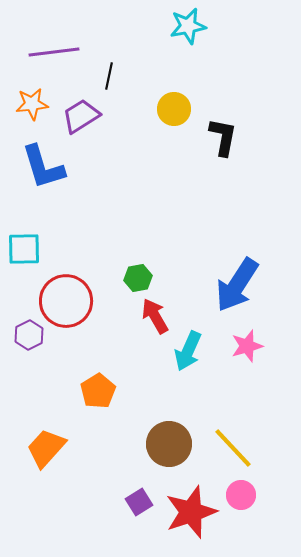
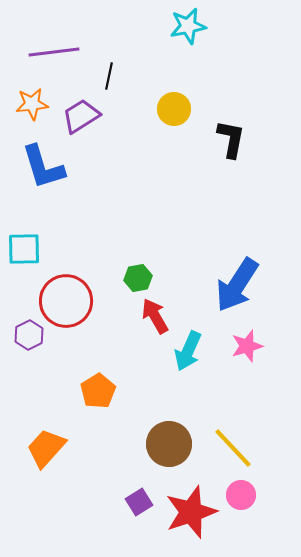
black L-shape: moved 8 px right, 2 px down
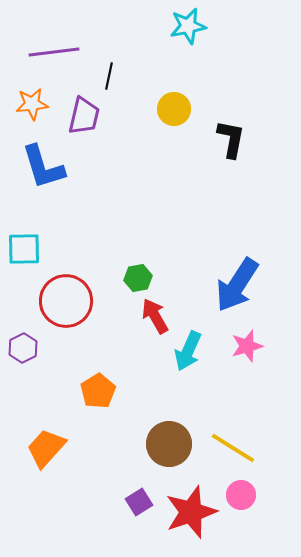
purple trapezoid: moved 3 px right; rotated 135 degrees clockwise
purple hexagon: moved 6 px left, 13 px down
yellow line: rotated 15 degrees counterclockwise
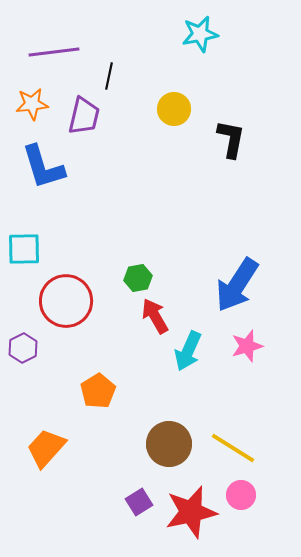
cyan star: moved 12 px right, 8 px down
red star: rotated 6 degrees clockwise
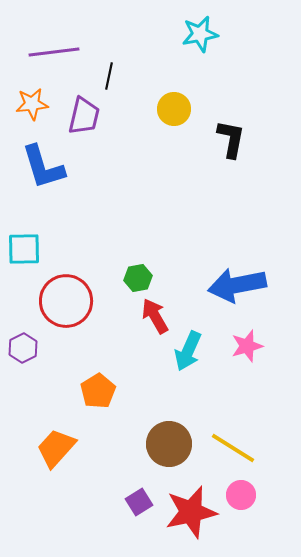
blue arrow: rotated 46 degrees clockwise
orange trapezoid: moved 10 px right
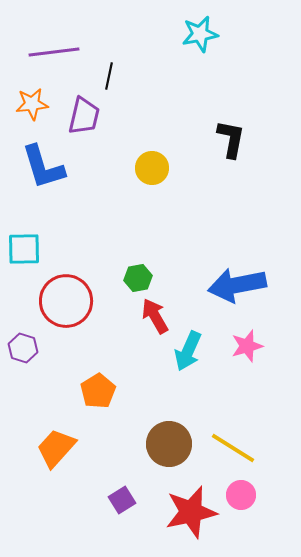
yellow circle: moved 22 px left, 59 px down
purple hexagon: rotated 16 degrees counterclockwise
purple square: moved 17 px left, 2 px up
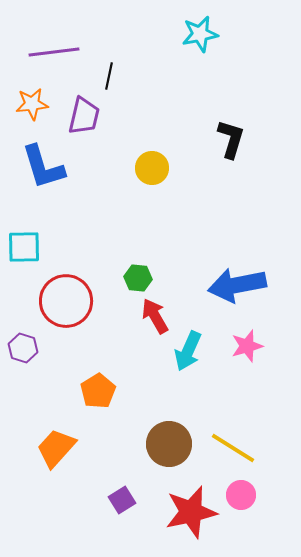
black L-shape: rotated 6 degrees clockwise
cyan square: moved 2 px up
green hexagon: rotated 16 degrees clockwise
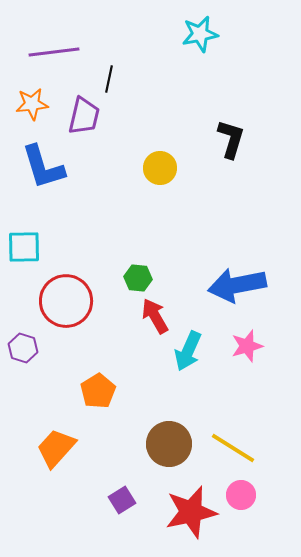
black line: moved 3 px down
yellow circle: moved 8 px right
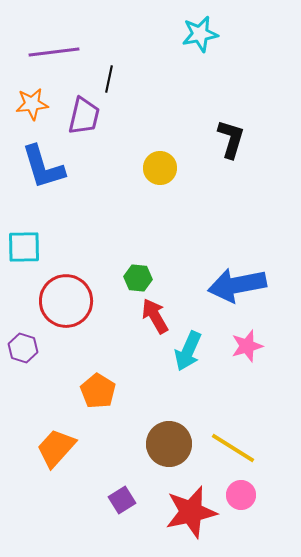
orange pentagon: rotated 8 degrees counterclockwise
